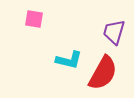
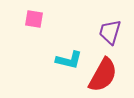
purple trapezoid: moved 4 px left
red semicircle: moved 2 px down
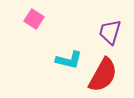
pink square: rotated 24 degrees clockwise
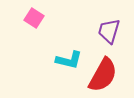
pink square: moved 1 px up
purple trapezoid: moved 1 px left, 1 px up
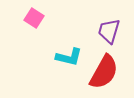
cyan L-shape: moved 3 px up
red semicircle: moved 1 px right, 3 px up
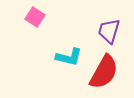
pink square: moved 1 px right, 1 px up
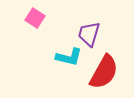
pink square: moved 1 px down
purple trapezoid: moved 20 px left, 3 px down
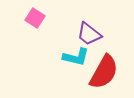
purple trapezoid: rotated 68 degrees counterclockwise
cyan L-shape: moved 7 px right
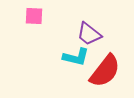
pink square: moved 1 px left, 2 px up; rotated 30 degrees counterclockwise
red semicircle: moved 1 px right, 1 px up; rotated 9 degrees clockwise
